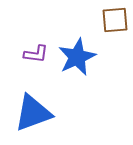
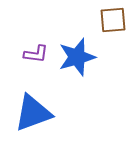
brown square: moved 2 px left
blue star: rotated 9 degrees clockwise
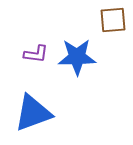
blue star: rotated 15 degrees clockwise
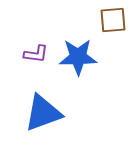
blue star: moved 1 px right
blue triangle: moved 10 px right
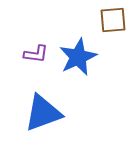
blue star: rotated 24 degrees counterclockwise
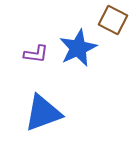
brown square: rotated 32 degrees clockwise
blue star: moved 9 px up
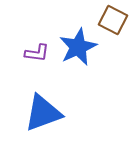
blue star: moved 1 px up
purple L-shape: moved 1 px right, 1 px up
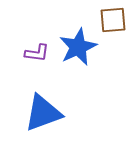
brown square: rotated 32 degrees counterclockwise
